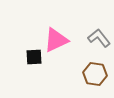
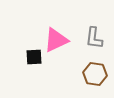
gray L-shape: moved 5 px left; rotated 135 degrees counterclockwise
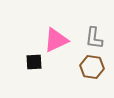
black square: moved 5 px down
brown hexagon: moved 3 px left, 7 px up
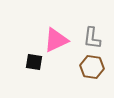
gray L-shape: moved 2 px left
black square: rotated 12 degrees clockwise
